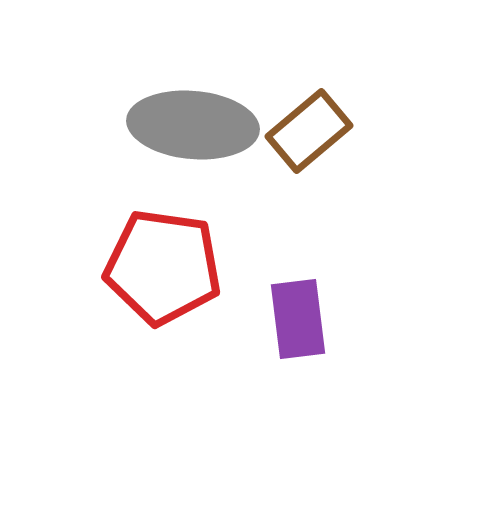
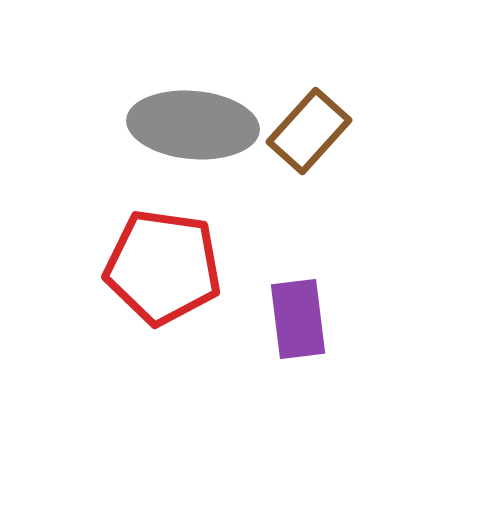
brown rectangle: rotated 8 degrees counterclockwise
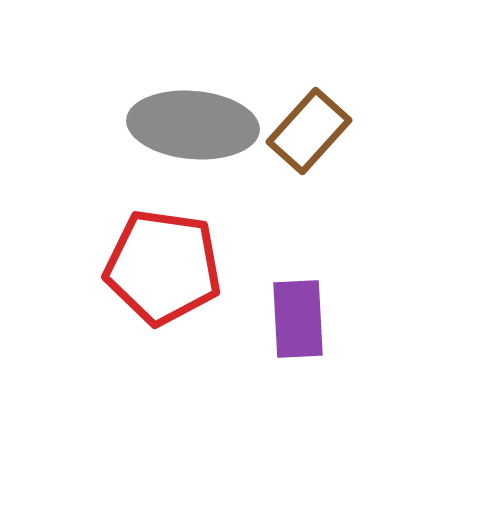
purple rectangle: rotated 4 degrees clockwise
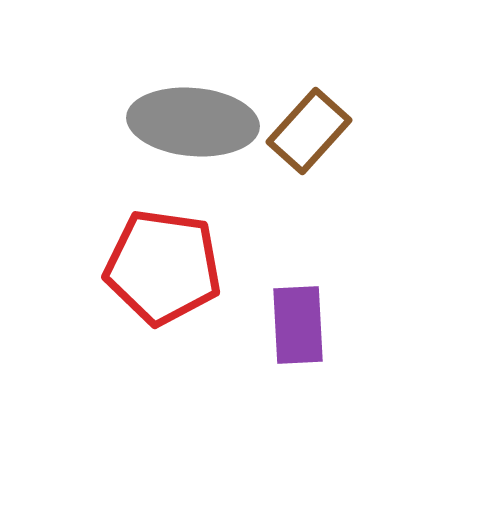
gray ellipse: moved 3 px up
purple rectangle: moved 6 px down
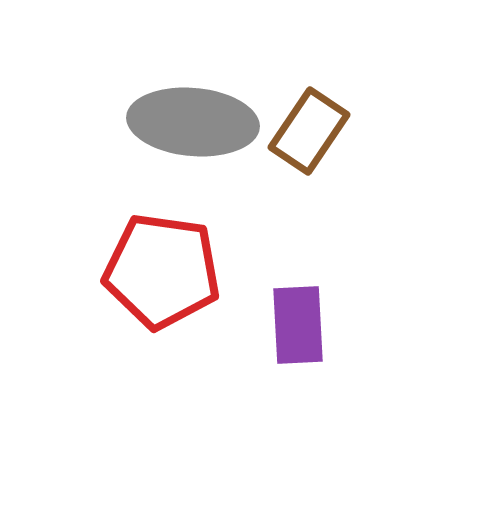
brown rectangle: rotated 8 degrees counterclockwise
red pentagon: moved 1 px left, 4 px down
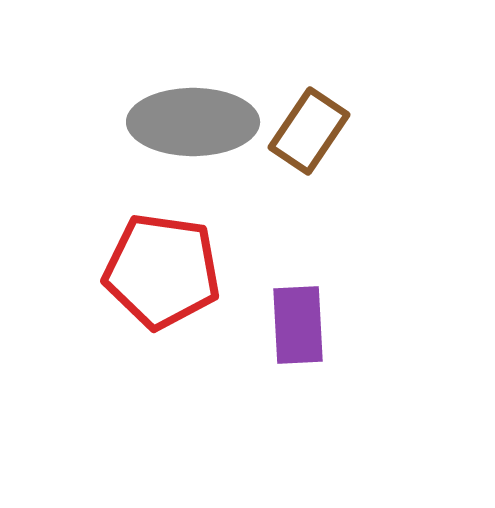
gray ellipse: rotated 5 degrees counterclockwise
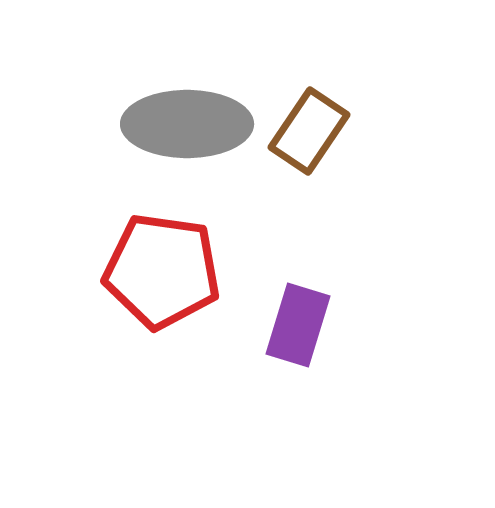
gray ellipse: moved 6 px left, 2 px down
purple rectangle: rotated 20 degrees clockwise
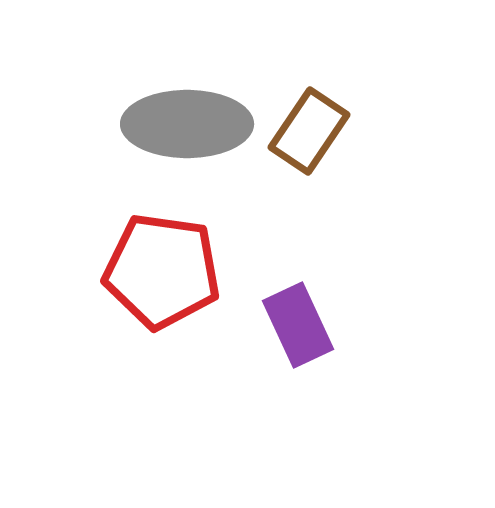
purple rectangle: rotated 42 degrees counterclockwise
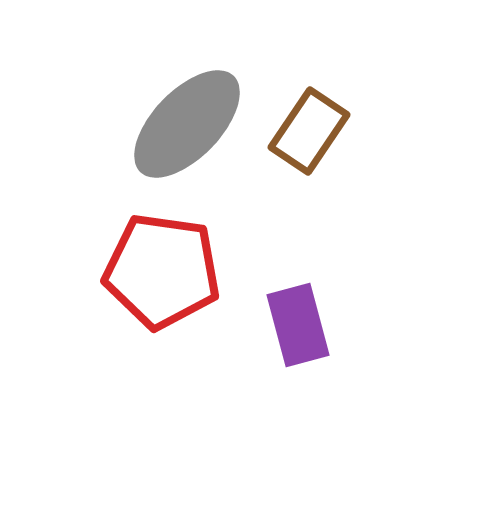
gray ellipse: rotated 46 degrees counterclockwise
purple rectangle: rotated 10 degrees clockwise
